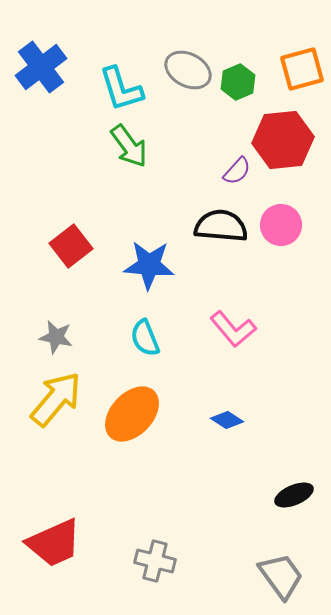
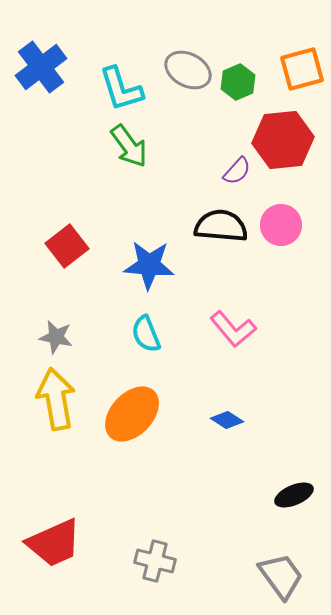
red square: moved 4 px left
cyan semicircle: moved 1 px right, 4 px up
yellow arrow: rotated 50 degrees counterclockwise
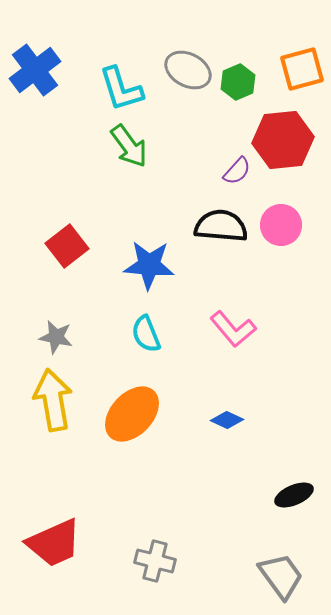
blue cross: moved 6 px left, 3 px down
yellow arrow: moved 3 px left, 1 px down
blue diamond: rotated 8 degrees counterclockwise
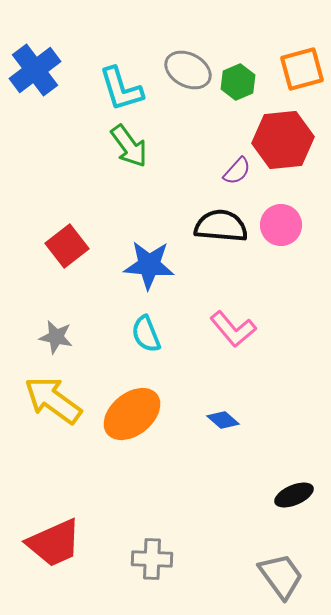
yellow arrow: rotated 44 degrees counterclockwise
orange ellipse: rotated 8 degrees clockwise
blue diamond: moved 4 px left; rotated 16 degrees clockwise
gray cross: moved 3 px left, 2 px up; rotated 12 degrees counterclockwise
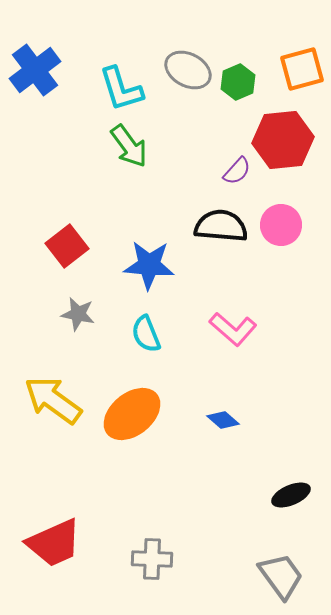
pink L-shape: rotated 9 degrees counterclockwise
gray star: moved 22 px right, 23 px up
black ellipse: moved 3 px left
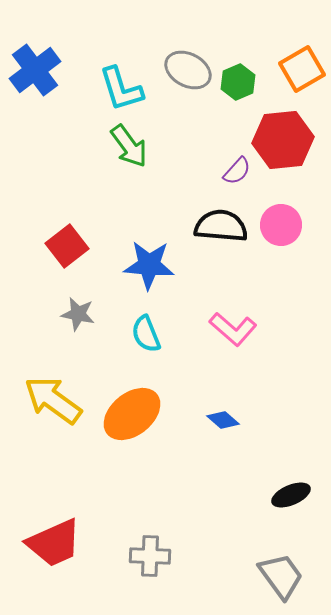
orange square: rotated 15 degrees counterclockwise
gray cross: moved 2 px left, 3 px up
